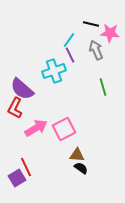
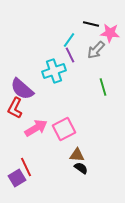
gray arrow: rotated 114 degrees counterclockwise
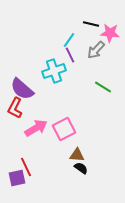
green line: rotated 42 degrees counterclockwise
purple square: rotated 18 degrees clockwise
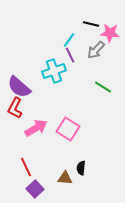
purple semicircle: moved 3 px left, 2 px up
pink square: moved 4 px right; rotated 30 degrees counterclockwise
brown triangle: moved 12 px left, 23 px down
black semicircle: rotated 120 degrees counterclockwise
purple square: moved 18 px right, 11 px down; rotated 30 degrees counterclockwise
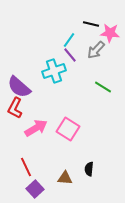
purple line: rotated 14 degrees counterclockwise
black semicircle: moved 8 px right, 1 px down
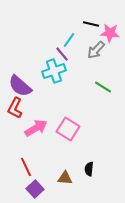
purple line: moved 8 px left, 1 px up
purple semicircle: moved 1 px right, 1 px up
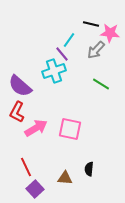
green line: moved 2 px left, 3 px up
red L-shape: moved 2 px right, 4 px down
pink square: moved 2 px right; rotated 20 degrees counterclockwise
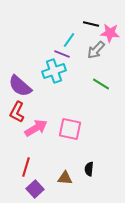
purple line: rotated 28 degrees counterclockwise
red line: rotated 42 degrees clockwise
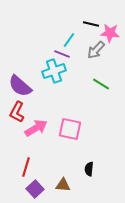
brown triangle: moved 2 px left, 7 px down
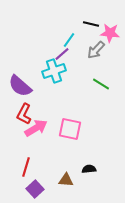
purple line: rotated 63 degrees counterclockwise
red L-shape: moved 7 px right, 2 px down
black semicircle: rotated 80 degrees clockwise
brown triangle: moved 3 px right, 5 px up
